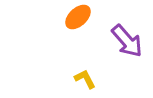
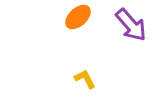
purple arrow: moved 4 px right, 16 px up
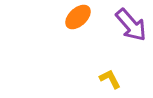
yellow L-shape: moved 25 px right
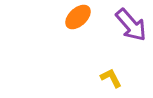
yellow L-shape: moved 1 px right, 1 px up
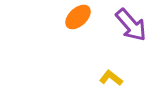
yellow L-shape: rotated 25 degrees counterclockwise
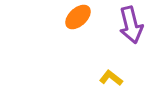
purple arrow: rotated 27 degrees clockwise
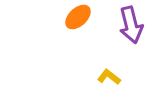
yellow L-shape: moved 2 px left, 1 px up
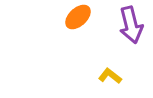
yellow L-shape: moved 1 px right, 1 px up
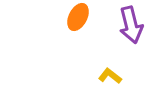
orange ellipse: rotated 20 degrees counterclockwise
